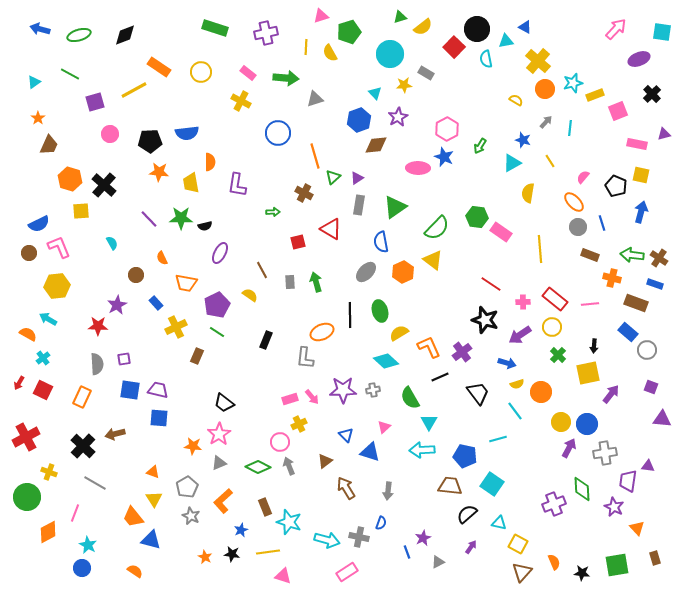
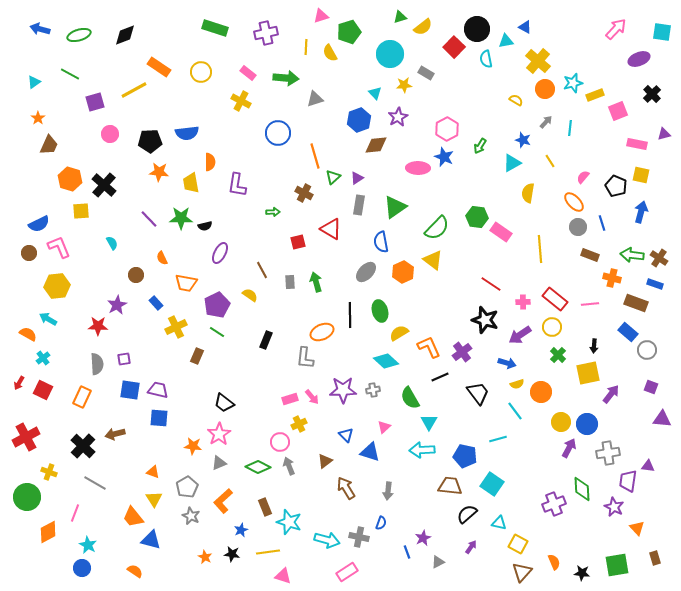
gray cross at (605, 453): moved 3 px right
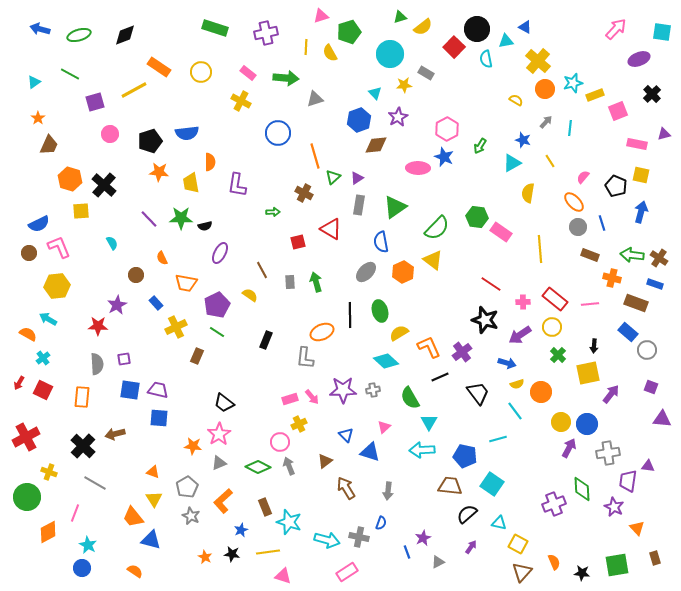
black pentagon at (150, 141): rotated 15 degrees counterclockwise
orange rectangle at (82, 397): rotated 20 degrees counterclockwise
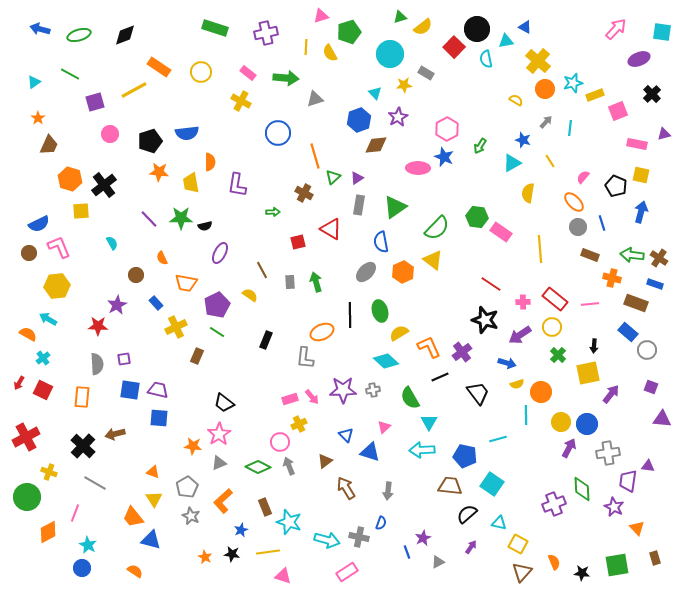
black cross at (104, 185): rotated 10 degrees clockwise
cyan line at (515, 411): moved 11 px right, 4 px down; rotated 36 degrees clockwise
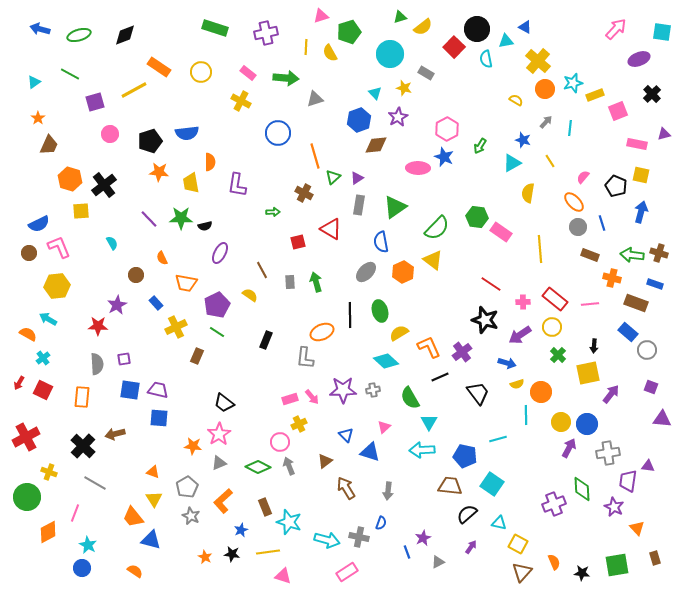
yellow star at (404, 85): moved 3 px down; rotated 21 degrees clockwise
brown cross at (659, 258): moved 5 px up; rotated 18 degrees counterclockwise
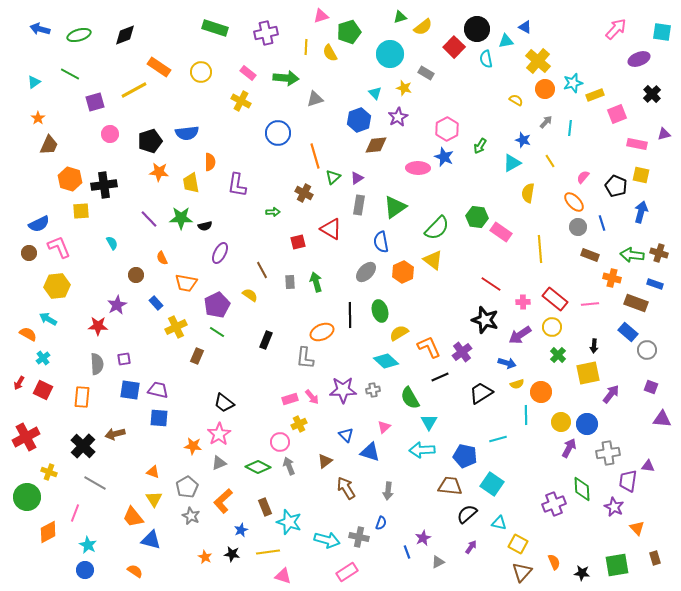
pink square at (618, 111): moved 1 px left, 3 px down
black cross at (104, 185): rotated 30 degrees clockwise
black trapezoid at (478, 393): moved 3 px right; rotated 85 degrees counterclockwise
blue circle at (82, 568): moved 3 px right, 2 px down
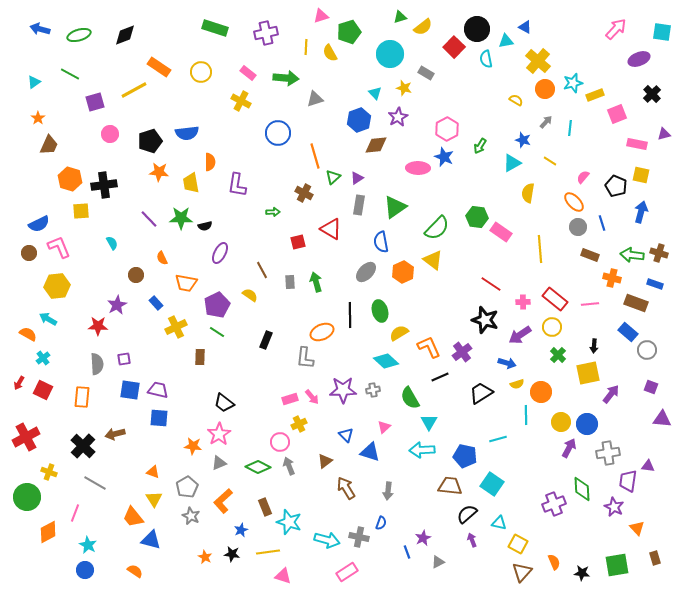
yellow line at (550, 161): rotated 24 degrees counterclockwise
brown rectangle at (197, 356): moved 3 px right, 1 px down; rotated 21 degrees counterclockwise
purple arrow at (471, 547): moved 1 px right, 7 px up; rotated 56 degrees counterclockwise
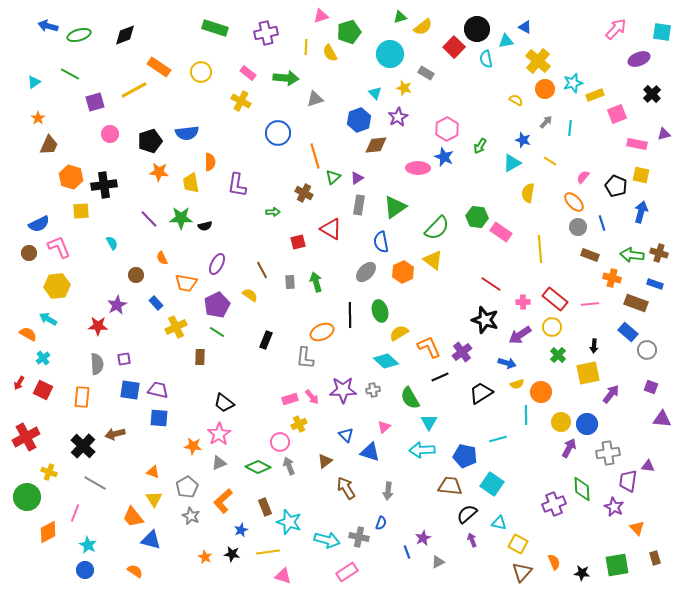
blue arrow at (40, 29): moved 8 px right, 3 px up
orange hexagon at (70, 179): moved 1 px right, 2 px up
purple ellipse at (220, 253): moved 3 px left, 11 px down
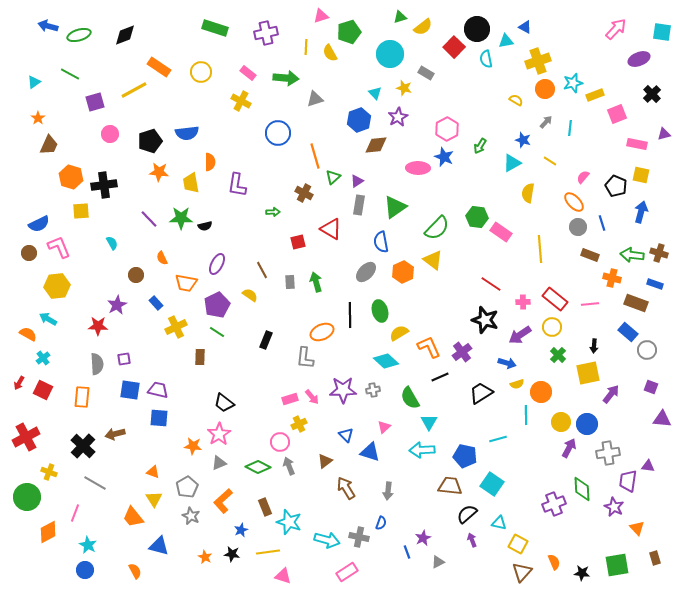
yellow cross at (538, 61): rotated 30 degrees clockwise
purple triangle at (357, 178): moved 3 px down
blue triangle at (151, 540): moved 8 px right, 6 px down
orange semicircle at (135, 571): rotated 28 degrees clockwise
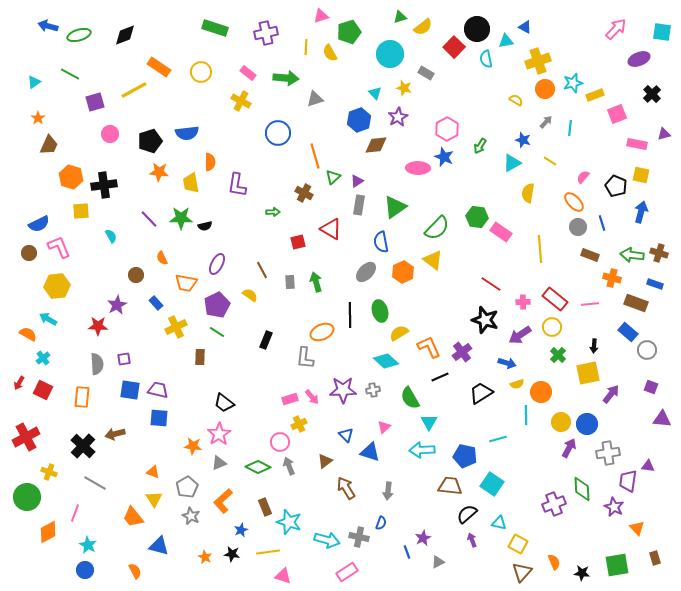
cyan semicircle at (112, 243): moved 1 px left, 7 px up
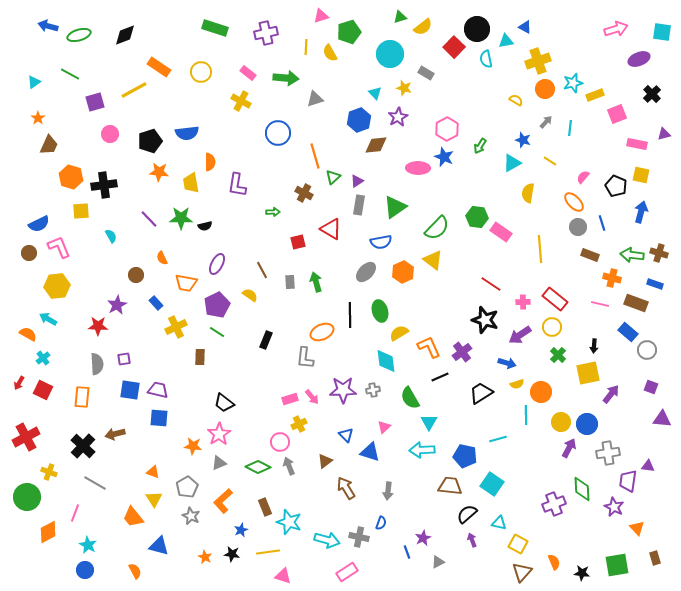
pink arrow at (616, 29): rotated 30 degrees clockwise
blue semicircle at (381, 242): rotated 90 degrees counterclockwise
pink line at (590, 304): moved 10 px right; rotated 18 degrees clockwise
cyan diamond at (386, 361): rotated 40 degrees clockwise
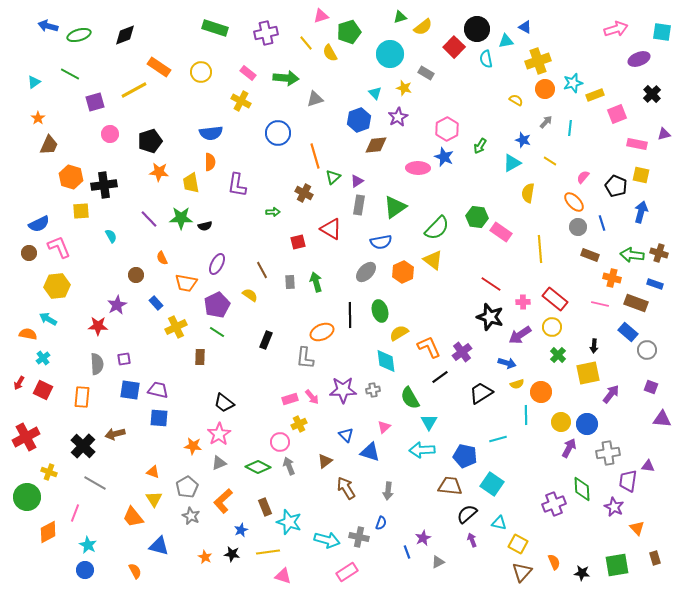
yellow line at (306, 47): moved 4 px up; rotated 42 degrees counterclockwise
blue semicircle at (187, 133): moved 24 px right
black star at (485, 320): moved 5 px right, 3 px up
orange semicircle at (28, 334): rotated 18 degrees counterclockwise
black line at (440, 377): rotated 12 degrees counterclockwise
